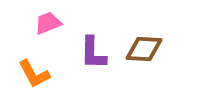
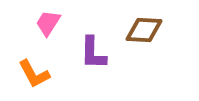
pink trapezoid: rotated 36 degrees counterclockwise
brown diamond: moved 19 px up
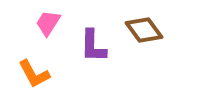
brown diamond: rotated 51 degrees clockwise
purple L-shape: moved 7 px up
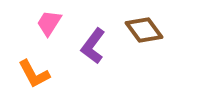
pink trapezoid: moved 1 px right
purple L-shape: rotated 36 degrees clockwise
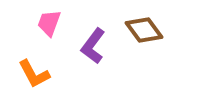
pink trapezoid: rotated 12 degrees counterclockwise
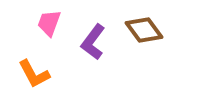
purple L-shape: moved 4 px up
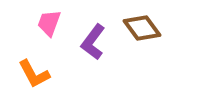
brown diamond: moved 2 px left, 2 px up
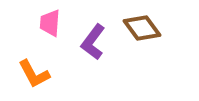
pink trapezoid: moved 1 px right; rotated 16 degrees counterclockwise
